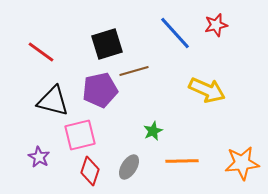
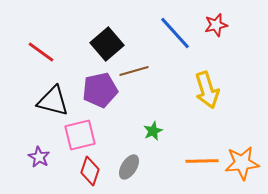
black square: rotated 24 degrees counterclockwise
yellow arrow: rotated 48 degrees clockwise
orange line: moved 20 px right
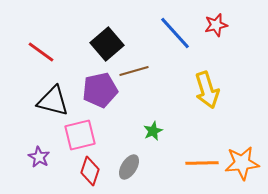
orange line: moved 2 px down
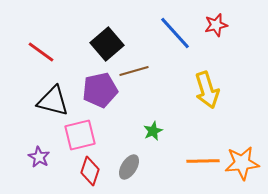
orange line: moved 1 px right, 2 px up
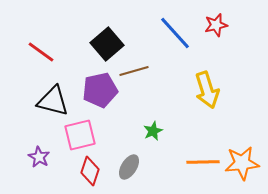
orange line: moved 1 px down
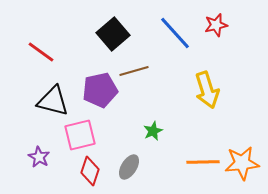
black square: moved 6 px right, 10 px up
